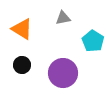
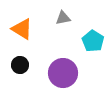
black circle: moved 2 px left
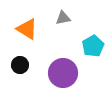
orange triangle: moved 5 px right
cyan pentagon: moved 5 px down; rotated 10 degrees clockwise
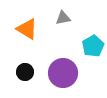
black circle: moved 5 px right, 7 px down
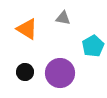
gray triangle: rotated 21 degrees clockwise
purple circle: moved 3 px left
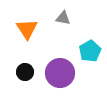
orange triangle: rotated 25 degrees clockwise
cyan pentagon: moved 3 px left, 5 px down
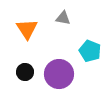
cyan pentagon: rotated 20 degrees counterclockwise
purple circle: moved 1 px left, 1 px down
